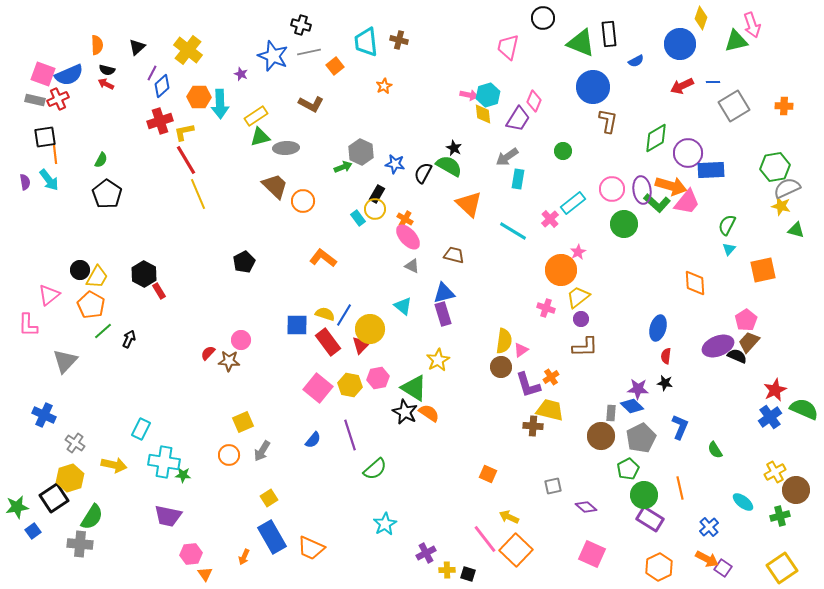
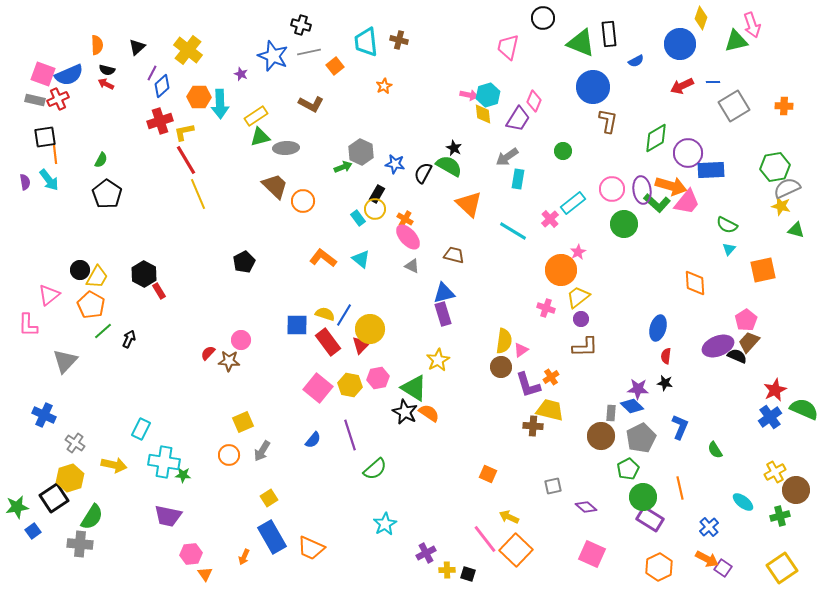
green semicircle at (727, 225): rotated 90 degrees counterclockwise
cyan triangle at (403, 306): moved 42 px left, 47 px up
green circle at (644, 495): moved 1 px left, 2 px down
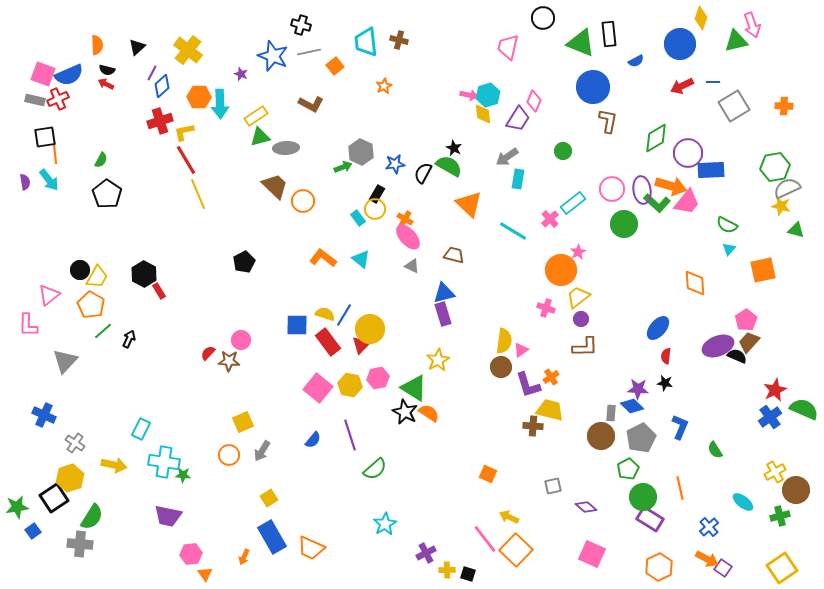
blue star at (395, 164): rotated 18 degrees counterclockwise
blue ellipse at (658, 328): rotated 25 degrees clockwise
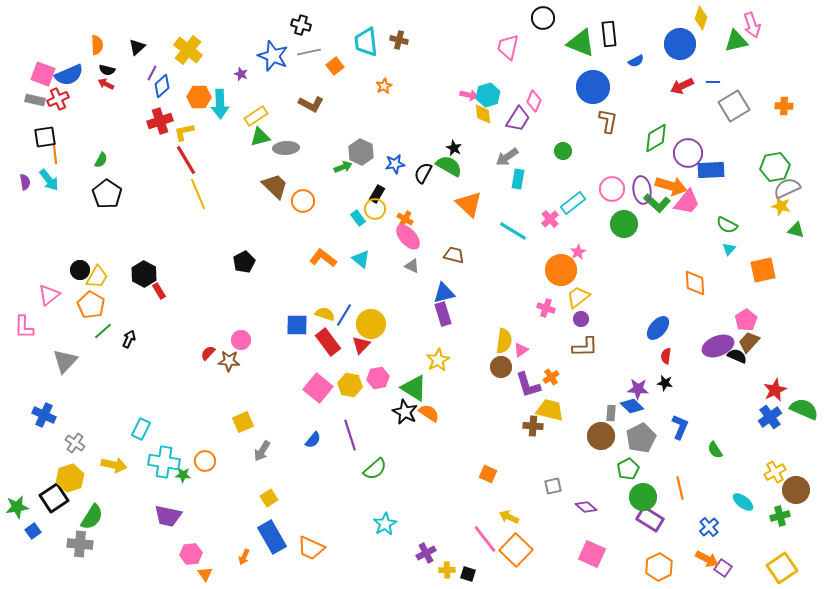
pink L-shape at (28, 325): moved 4 px left, 2 px down
yellow circle at (370, 329): moved 1 px right, 5 px up
orange circle at (229, 455): moved 24 px left, 6 px down
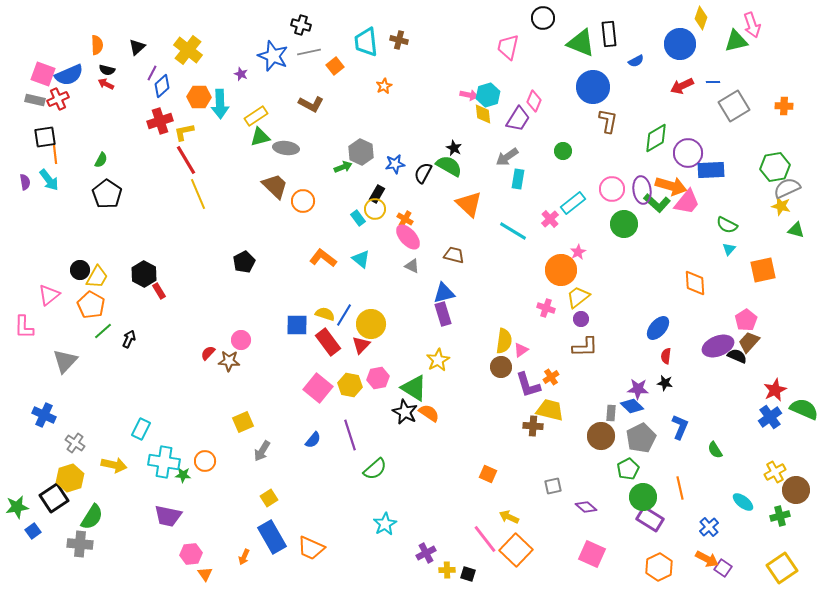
gray ellipse at (286, 148): rotated 10 degrees clockwise
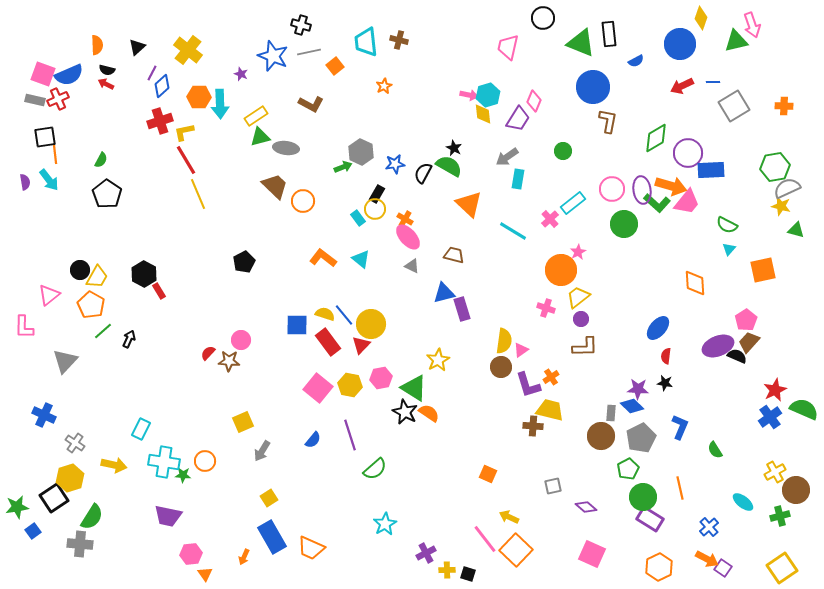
purple rectangle at (443, 314): moved 19 px right, 5 px up
blue line at (344, 315): rotated 70 degrees counterclockwise
pink hexagon at (378, 378): moved 3 px right
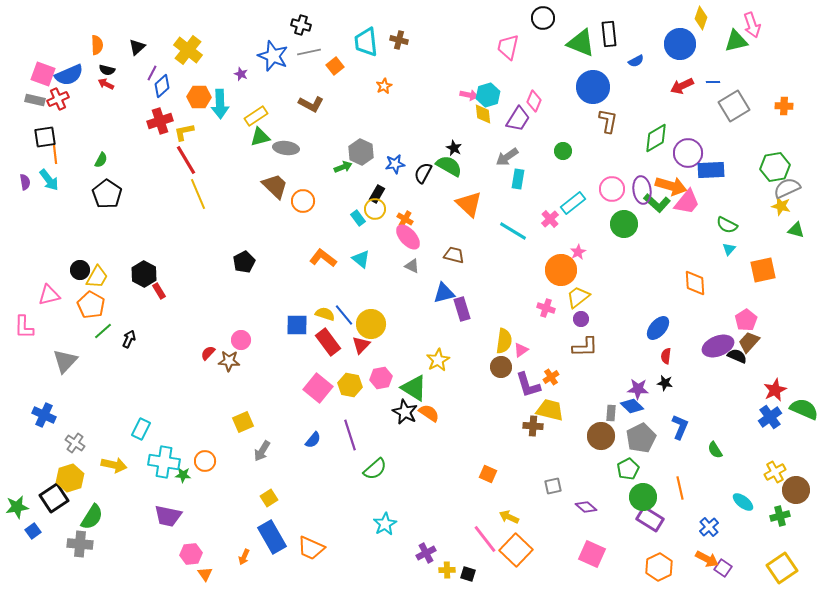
pink triangle at (49, 295): rotated 25 degrees clockwise
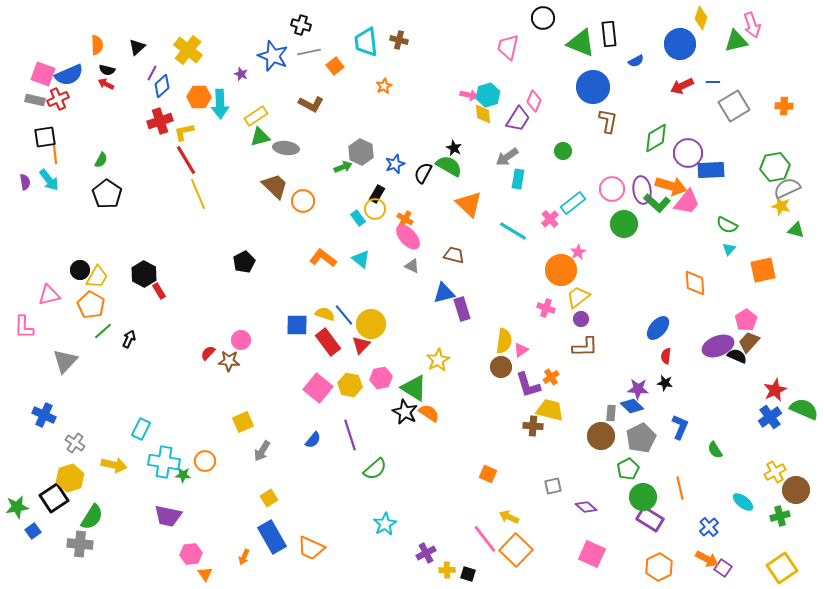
blue star at (395, 164): rotated 12 degrees counterclockwise
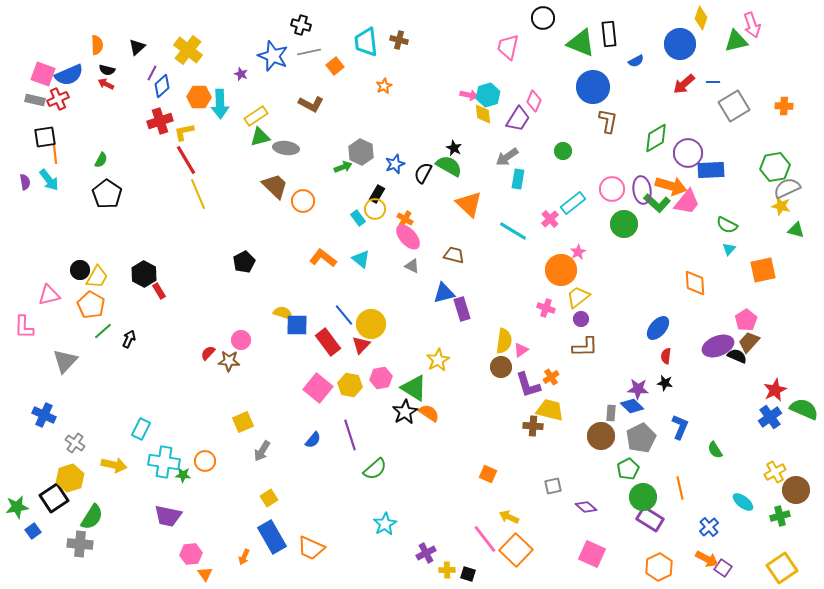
red arrow at (682, 86): moved 2 px right, 2 px up; rotated 15 degrees counterclockwise
yellow semicircle at (325, 314): moved 42 px left, 1 px up
black star at (405, 412): rotated 15 degrees clockwise
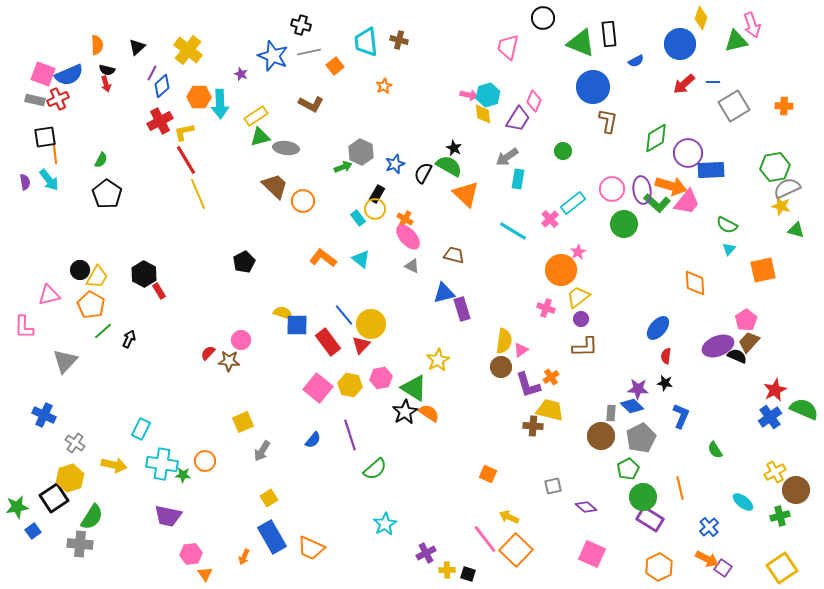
red arrow at (106, 84): rotated 133 degrees counterclockwise
red cross at (160, 121): rotated 10 degrees counterclockwise
orange triangle at (469, 204): moved 3 px left, 10 px up
blue L-shape at (680, 427): moved 1 px right, 11 px up
cyan cross at (164, 462): moved 2 px left, 2 px down
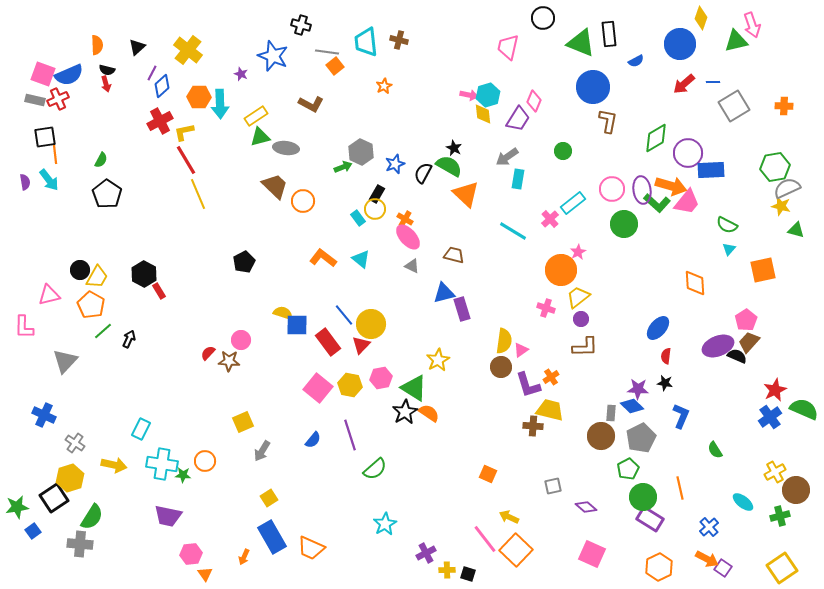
gray line at (309, 52): moved 18 px right; rotated 20 degrees clockwise
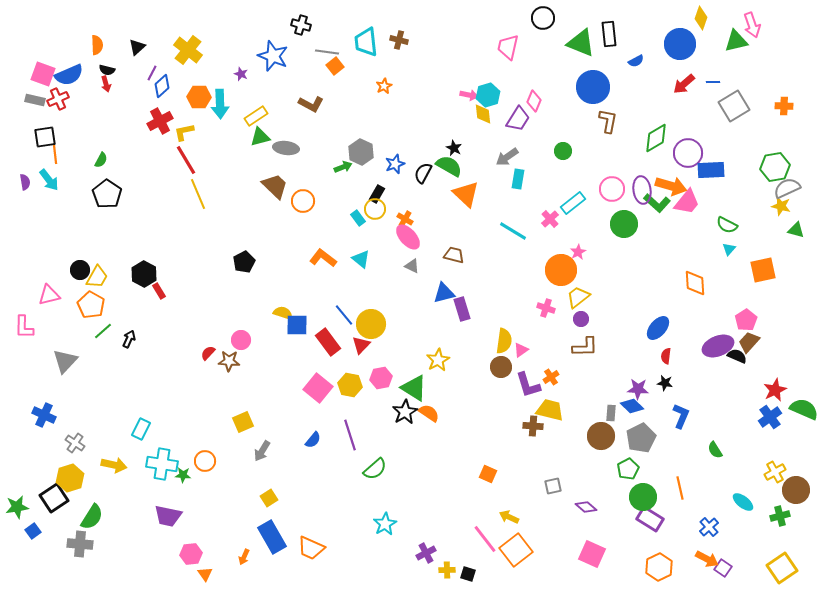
orange square at (516, 550): rotated 8 degrees clockwise
